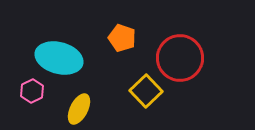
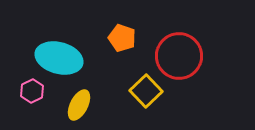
red circle: moved 1 px left, 2 px up
yellow ellipse: moved 4 px up
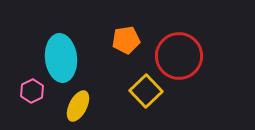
orange pentagon: moved 4 px right, 2 px down; rotated 28 degrees counterclockwise
cyan ellipse: moved 2 px right; rotated 69 degrees clockwise
yellow ellipse: moved 1 px left, 1 px down
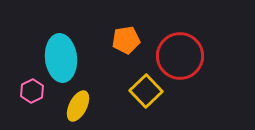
red circle: moved 1 px right
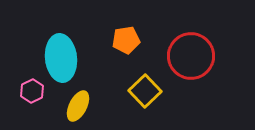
red circle: moved 11 px right
yellow square: moved 1 px left
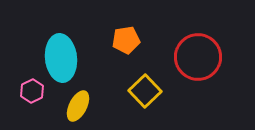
red circle: moved 7 px right, 1 px down
